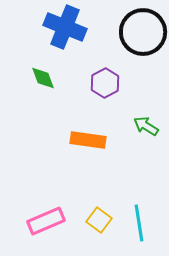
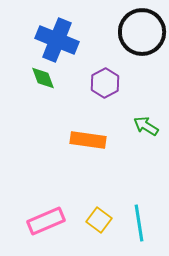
blue cross: moved 8 px left, 13 px down
black circle: moved 1 px left
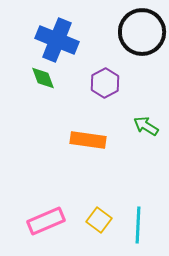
cyan line: moved 1 px left, 2 px down; rotated 12 degrees clockwise
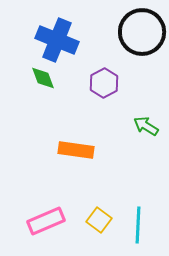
purple hexagon: moved 1 px left
orange rectangle: moved 12 px left, 10 px down
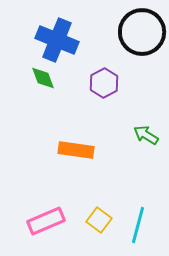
green arrow: moved 9 px down
cyan line: rotated 12 degrees clockwise
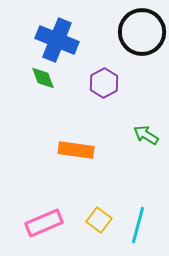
pink rectangle: moved 2 px left, 2 px down
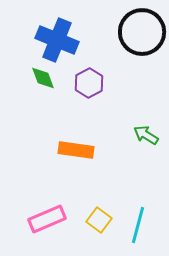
purple hexagon: moved 15 px left
pink rectangle: moved 3 px right, 4 px up
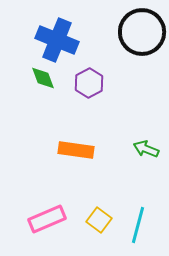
green arrow: moved 14 px down; rotated 10 degrees counterclockwise
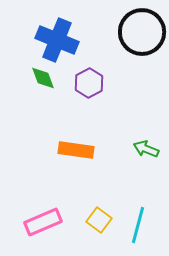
pink rectangle: moved 4 px left, 3 px down
